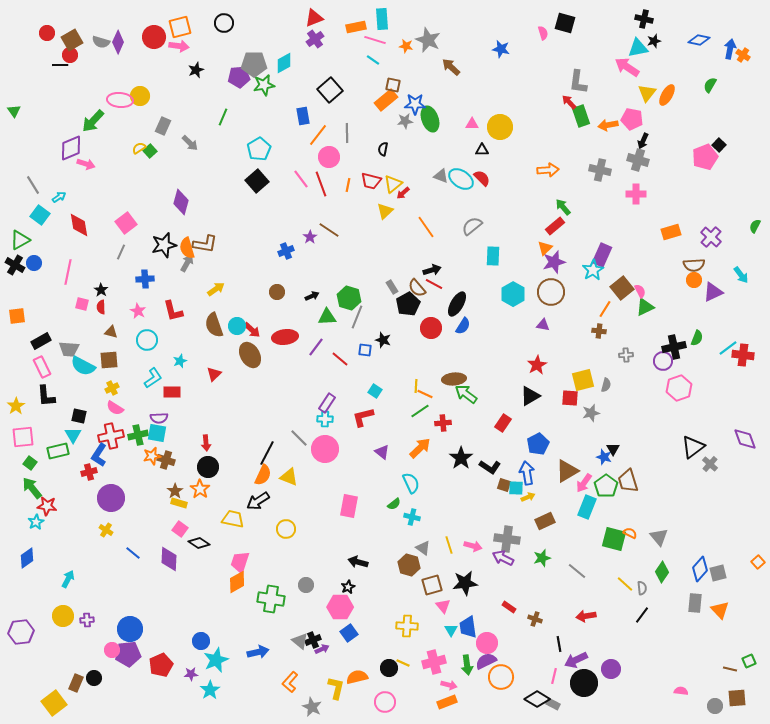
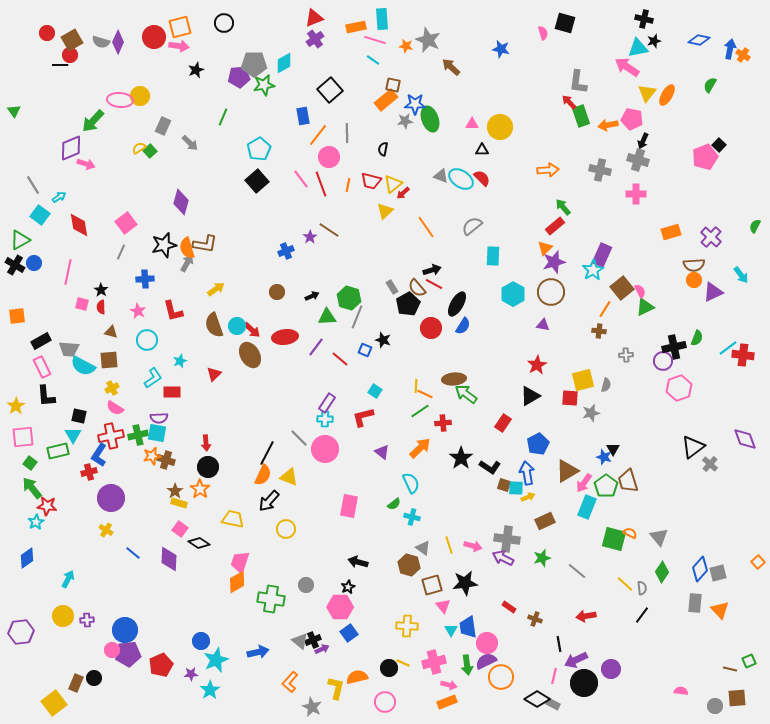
blue square at (365, 350): rotated 16 degrees clockwise
black arrow at (258, 501): moved 11 px right; rotated 15 degrees counterclockwise
blue circle at (130, 629): moved 5 px left, 1 px down
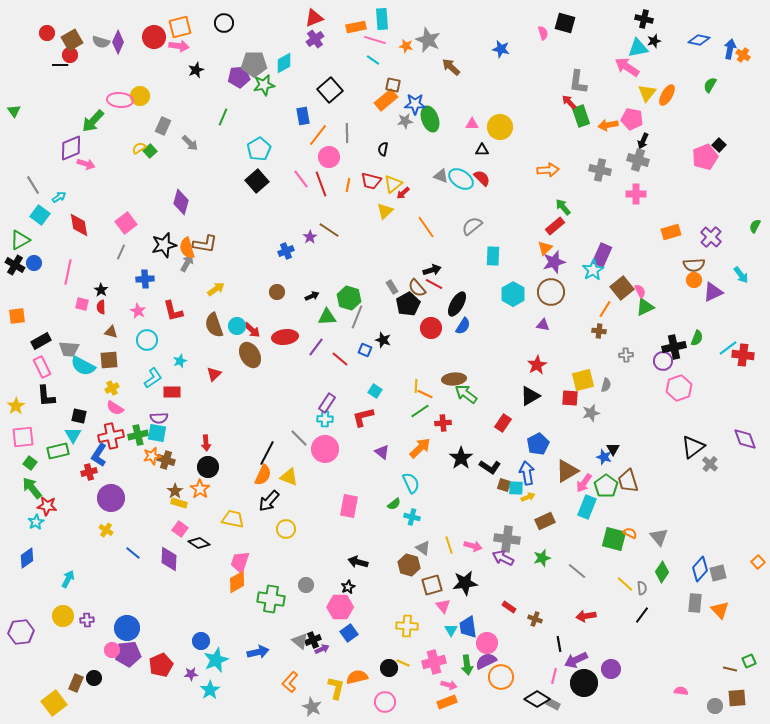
blue circle at (125, 630): moved 2 px right, 2 px up
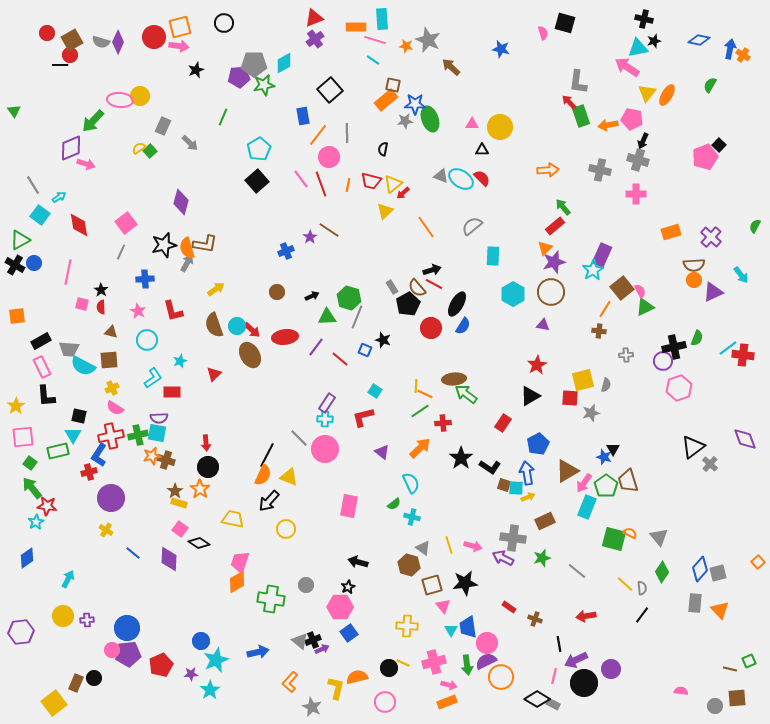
orange rectangle at (356, 27): rotated 12 degrees clockwise
black line at (267, 453): moved 2 px down
gray cross at (507, 539): moved 6 px right, 1 px up
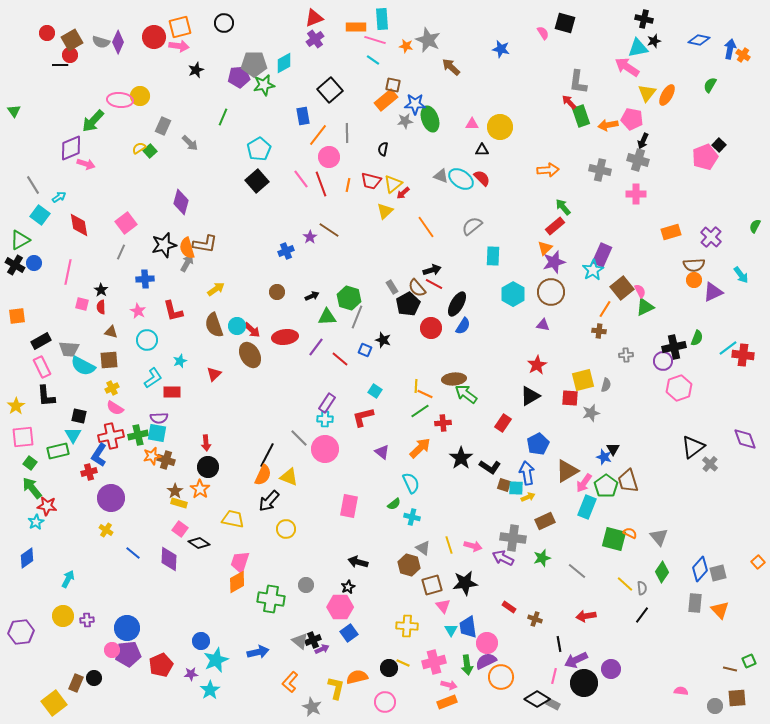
pink semicircle at (543, 33): rotated 16 degrees counterclockwise
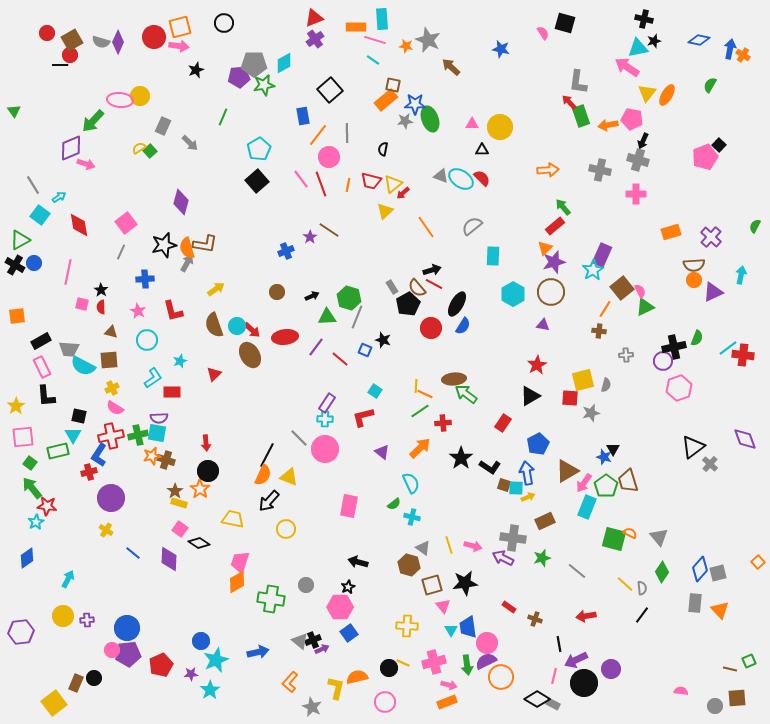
cyan arrow at (741, 275): rotated 132 degrees counterclockwise
black circle at (208, 467): moved 4 px down
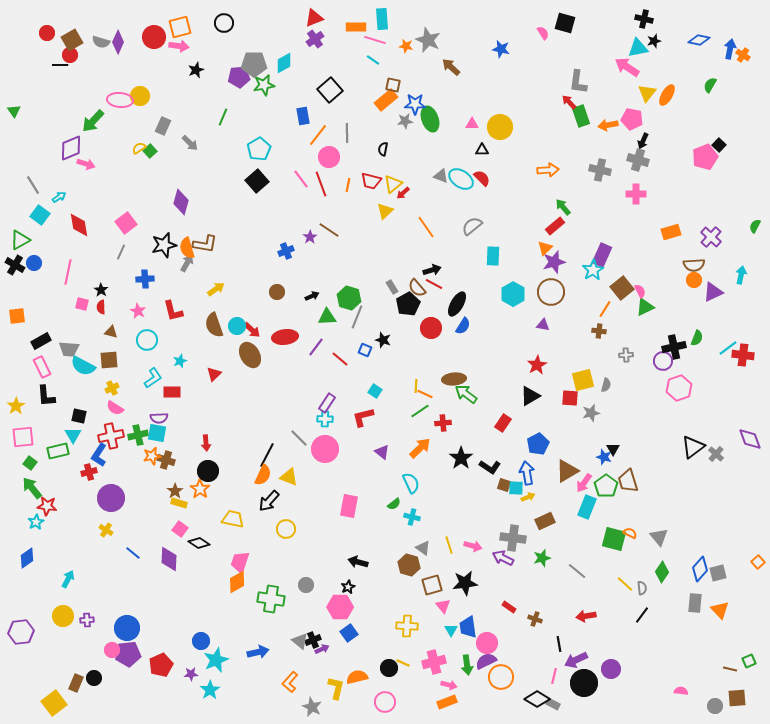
purple diamond at (745, 439): moved 5 px right
gray cross at (710, 464): moved 6 px right, 10 px up
